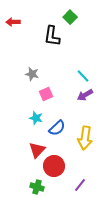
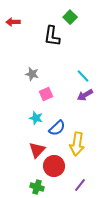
yellow arrow: moved 8 px left, 6 px down
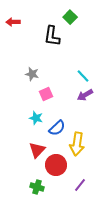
red circle: moved 2 px right, 1 px up
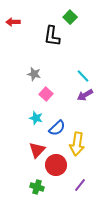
gray star: moved 2 px right
pink square: rotated 24 degrees counterclockwise
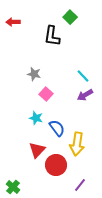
blue semicircle: rotated 84 degrees counterclockwise
green cross: moved 24 px left; rotated 24 degrees clockwise
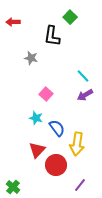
gray star: moved 3 px left, 16 px up
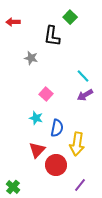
blue semicircle: rotated 48 degrees clockwise
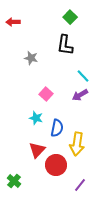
black L-shape: moved 13 px right, 9 px down
purple arrow: moved 5 px left
green cross: moved 1 px right, 6 px up
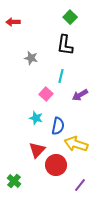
cyan line: moved 22 px left; rotated 56 degrees clockwise
blue semicircle: moved 1 px right, 2 px up
yellow arrow: moved 1 px left; rotated 100 degrees clockwise
